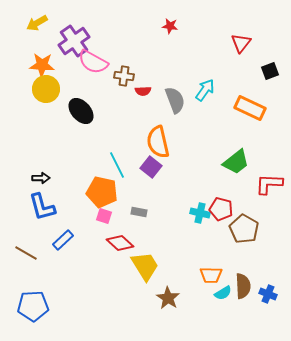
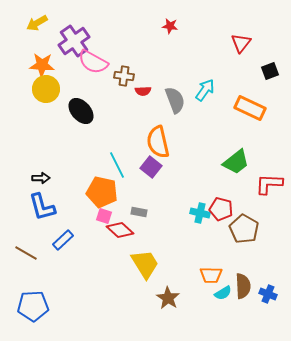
red diamond: moved 13 px up
yellow trapezoid: moved 2 px up
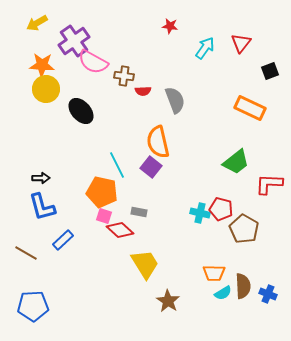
cyan arrow: moved 42 px up
orange trapezoid: moved 3 px right, 2 px up
brown star: moved 3 px down
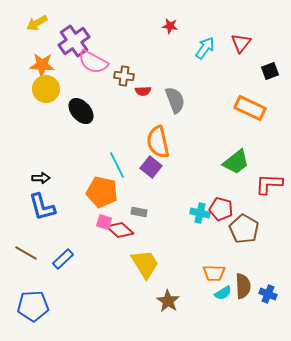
pink square: moved 6 px down
blue rectangle: moved 19 px down
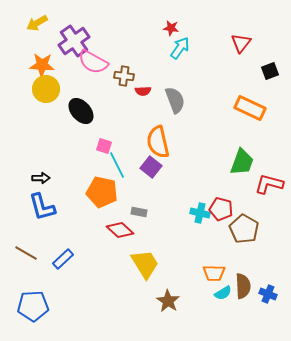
red star: moved 1 px right, 2 px down
cyan arrow: moved 25 px left
green trapezoid: moved 6 px right; rotated 32 degrees counterclockwise
red L-shape: rotated 12 degrees clockwise
pink square: moved 76 px up
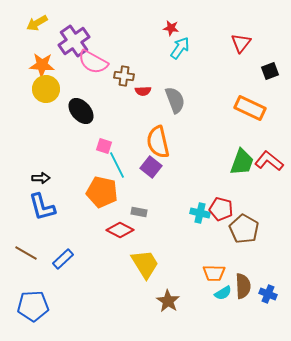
red L-shape: moved 23 px up; rotated 24 degrees clockwise
red diamond: rotated 16 degrees counterclockwise
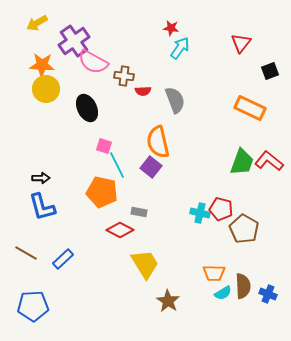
black ellipse: moved 6 px right, 3 px up; rotated 16 degrees clockwise
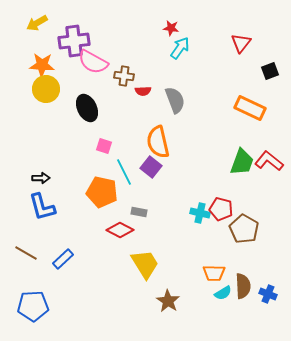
purple cross: rotated 28 degrees clockwise
cyan line: moved 7 px right, 7 px down
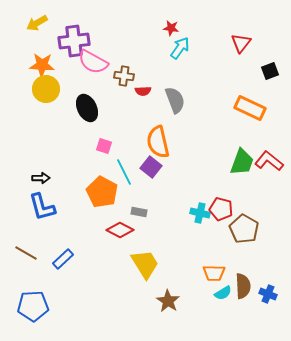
orange pentagon: rotated 16 degrees clockwise
